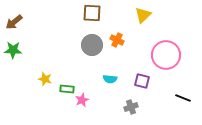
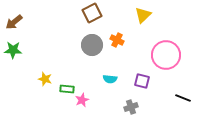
brown square: rotated 30 degrees counterclockwise
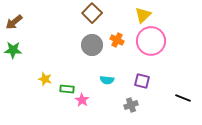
brown square: rotated 18 degrees counterclockwise
pink circle: moved 15 px left, 14 px up
cyan semicircle: moved 3 px left, 1 px down
pink star: rotated 16 degrees counterclockwise
gray cross: moved 2 px up
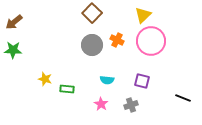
pink star: moved 19 px right, 4 px down
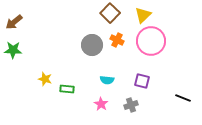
brown square: moved 18 px right
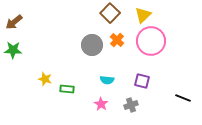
orange cross: rotated 16 degrees clockwise
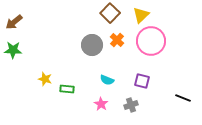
yellow triangle: moved 2 px left
cyan semicircle: rotated 16 degrees clockwise
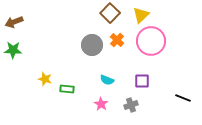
brown arrow: rotated 18 degrees clockwise
purple square: rotated 14 degrees counterclockwise
